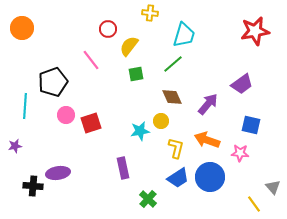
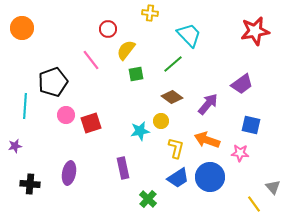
cyan trapezoid: moved 5 px right; rotated 60 degrees counterclockwise
yellow semicircle: moved 3 px left, 4 px down
brown diamond: rotated 30 degrees counterclockwise
purple ellipse: moved 11 px right; rotated 70 degrees counterclockwise
black cross: moved 3 px left, 2 px up
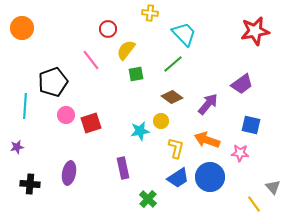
cyan trapezoid: moved 5 px left, 1 px up
purple star: moved 2 px right, 1 px down
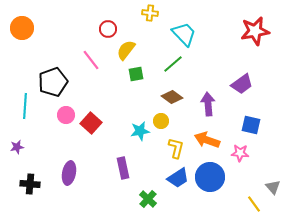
purple arrow: rotated 45 degrees counterclockwise
red square: rotated 30 degrees counterclockwise
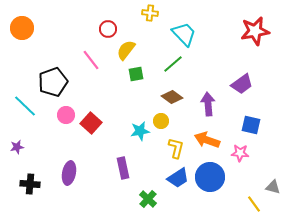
cyan line: rotated 50 degrees counterclockwise
gray triangle: rotated 35 degrees counterclockwise
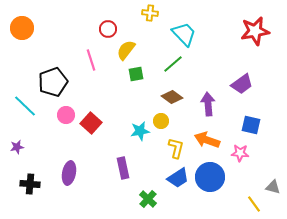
pink line: rotated 20 degrees clockwise
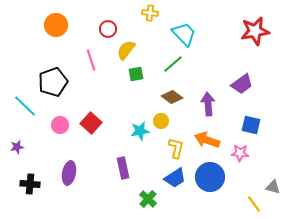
orange circle: moved 34 px right, 3 px up
pink circle: moved 6 px left, 10 px down
blue trapezoid: moved 3 px left
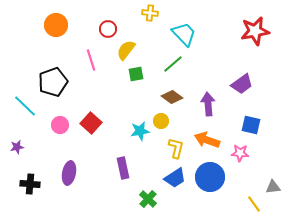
gray triangle: rotated 21 degrees counterclockwise
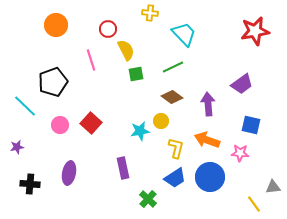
yellow semicircle: rotated 115 degrees clockwise
green line: moved 3 px down; rotated 15 degrees clockwise
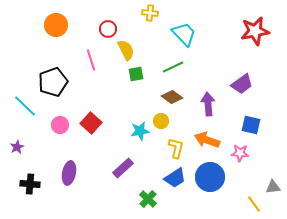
purple star: rotated 16 degrees counterclockwise
purple rectangle: rotated 60 degrees clockwise
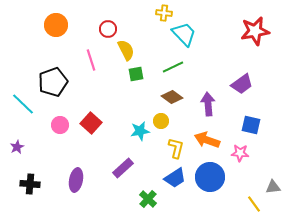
yellow cross: moved 14 px right
cyan line: moved 2 px left, 2 px up
purple ellipse: moved 7 px right, 7 px down
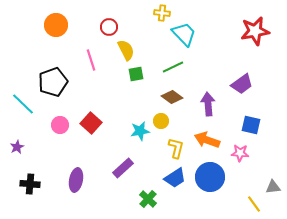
yellow cross: moved 2 px left
red circle: moved 1 px right, 2 px up
